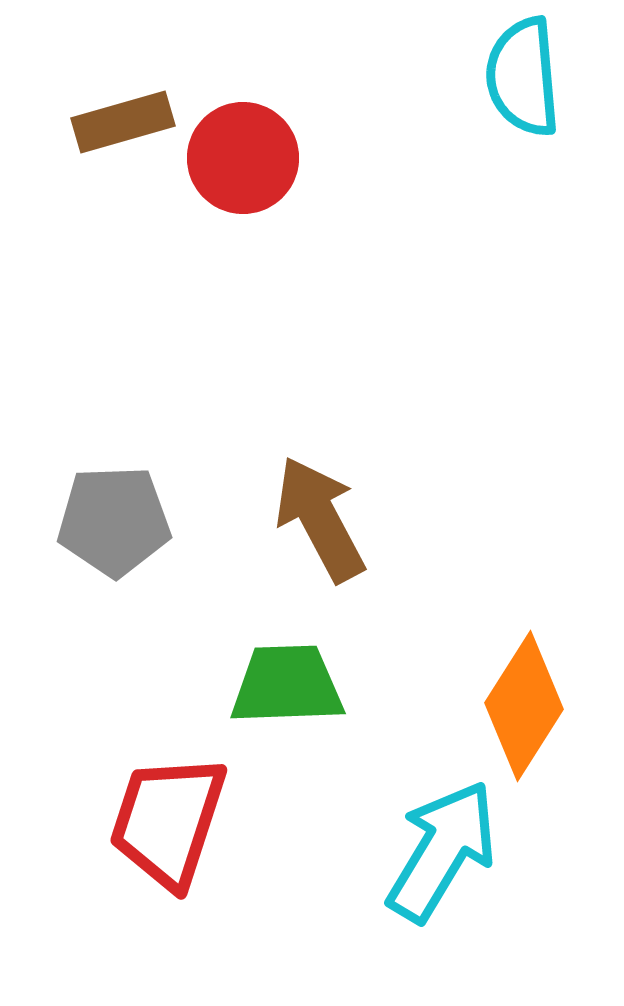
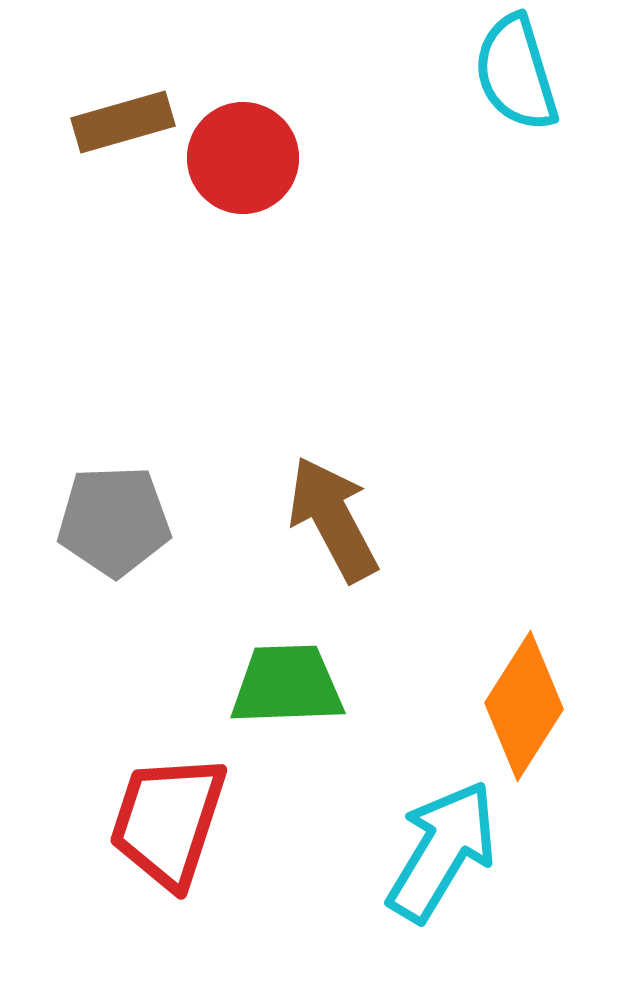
cyan semicircle: moved 7 px left, 4 px up; rotated 12 degrees counterclockwise
brown arrow: moved 13 px right
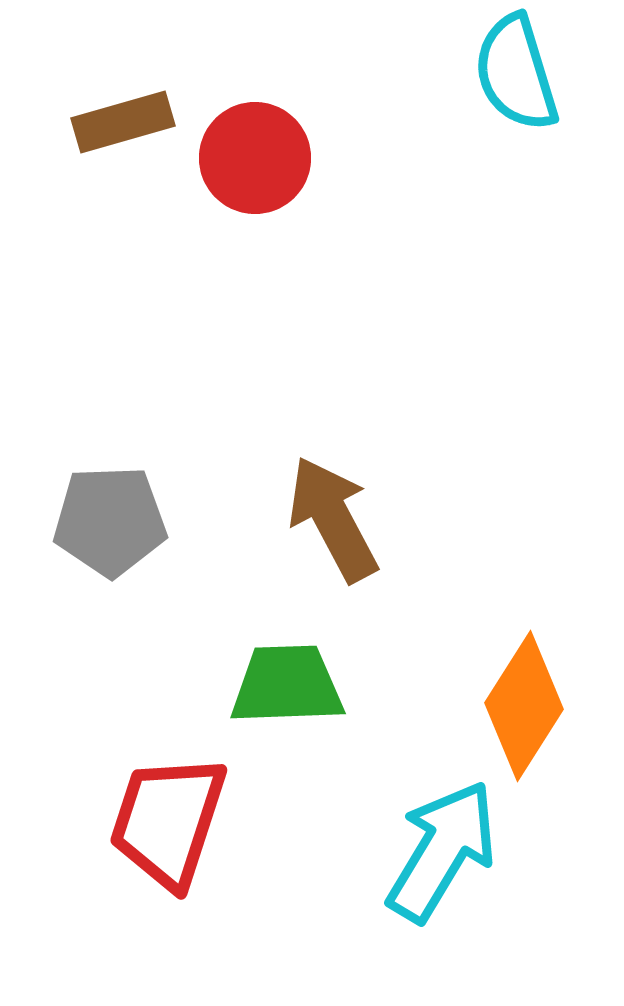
red circle: moved 12 px right
gray pentagon: moved 4 px left
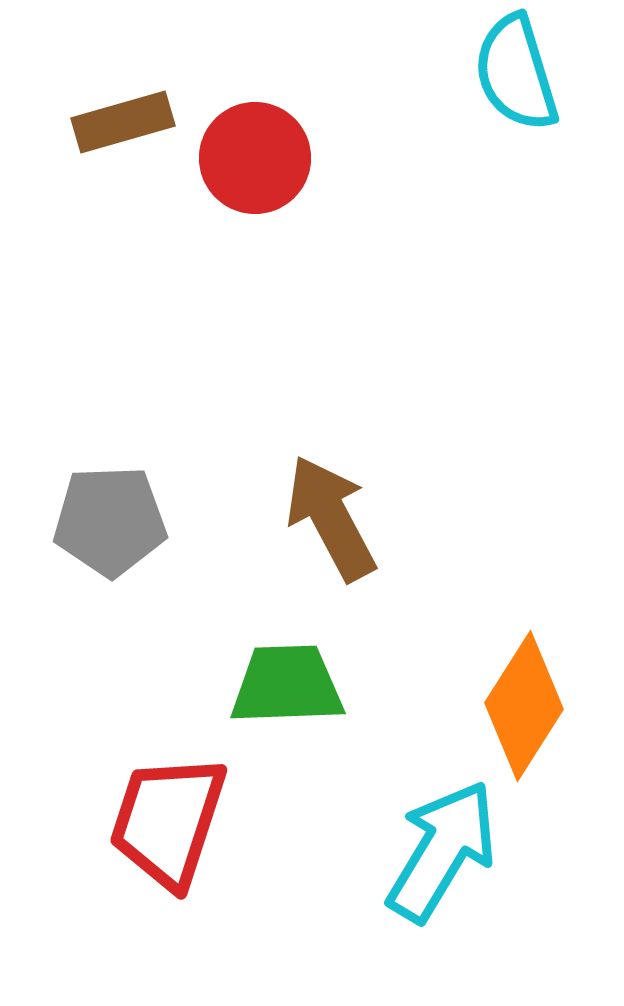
brown arrow: moved 2 px left, 1 px up
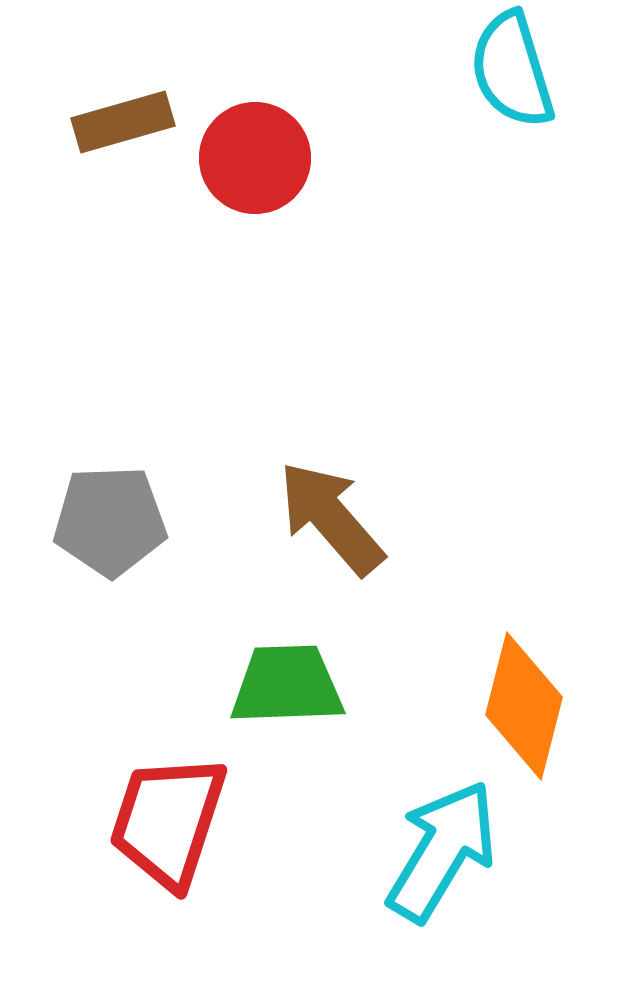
cyan semicircle: moved 4 px left, 3 px up
brown arrow: rotated 13 degrees counterclockwise
orange diamond: rotated 18 degrees counterclockwise
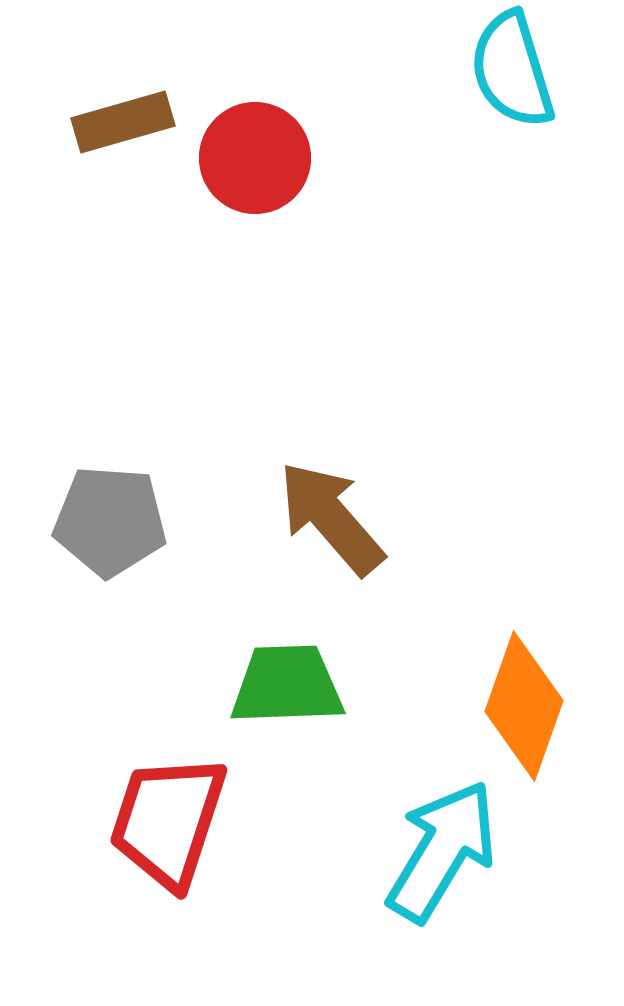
gray pentagon: rotated 6 degrees clockwise
orange diamond: rotated 5 degrees clockwise
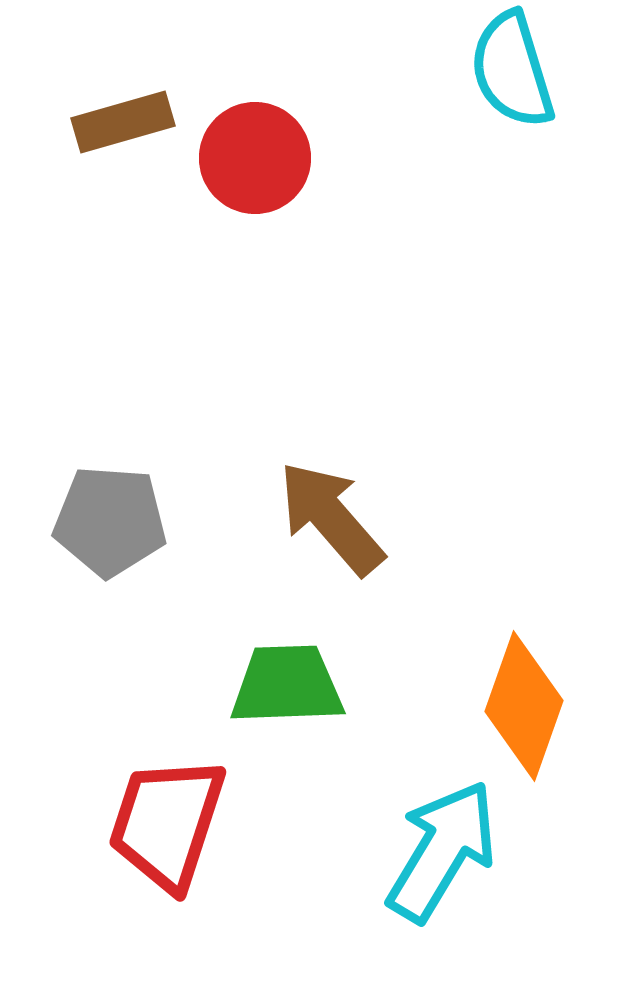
red trapezoid: moved 1 px left, 2 px down
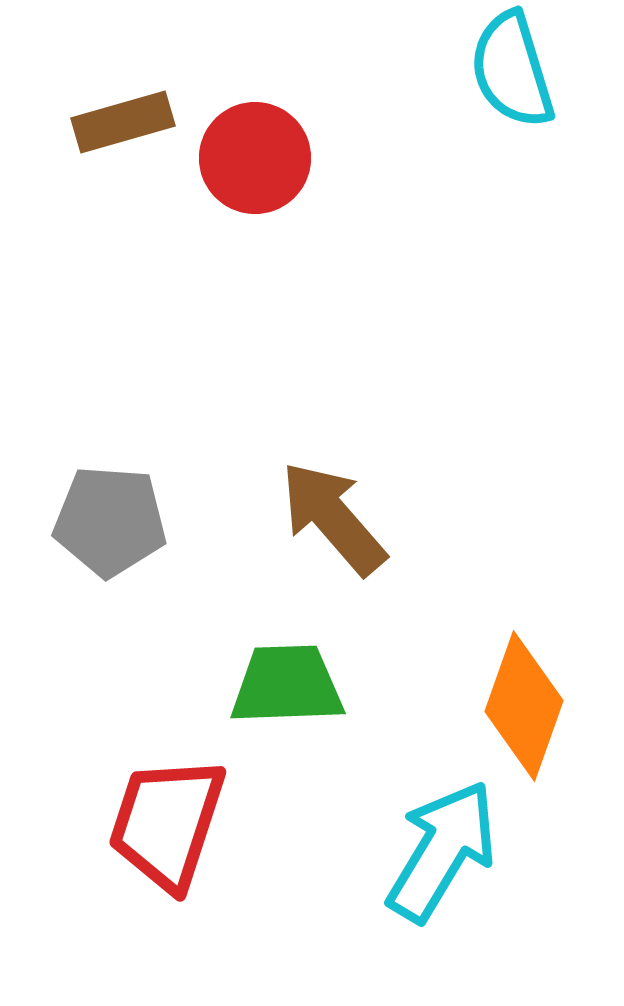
brown arrow: moved 2 px right
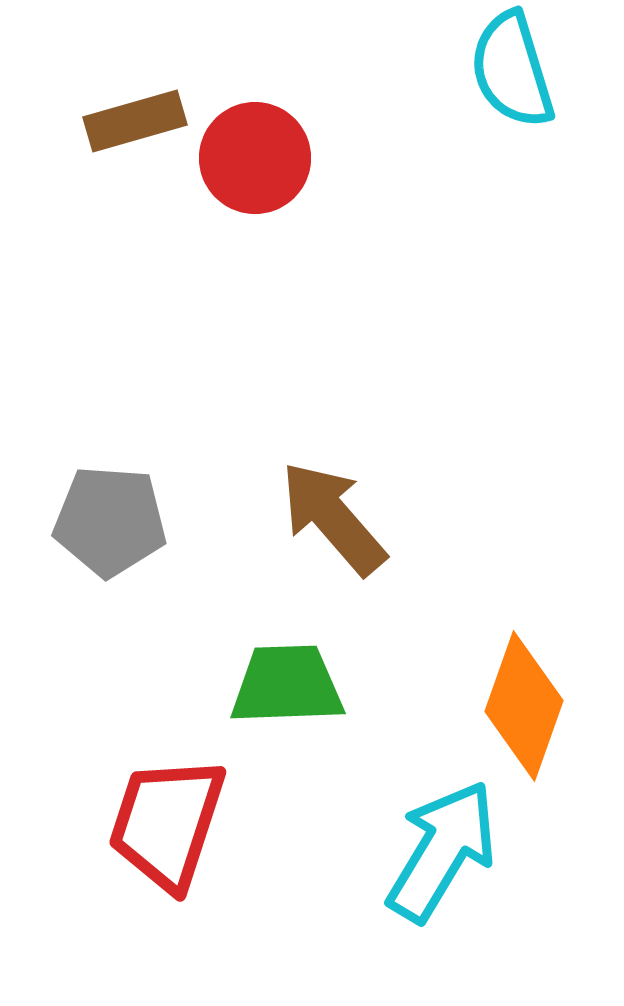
brown rectangle: moved 12 px right, 1 px up
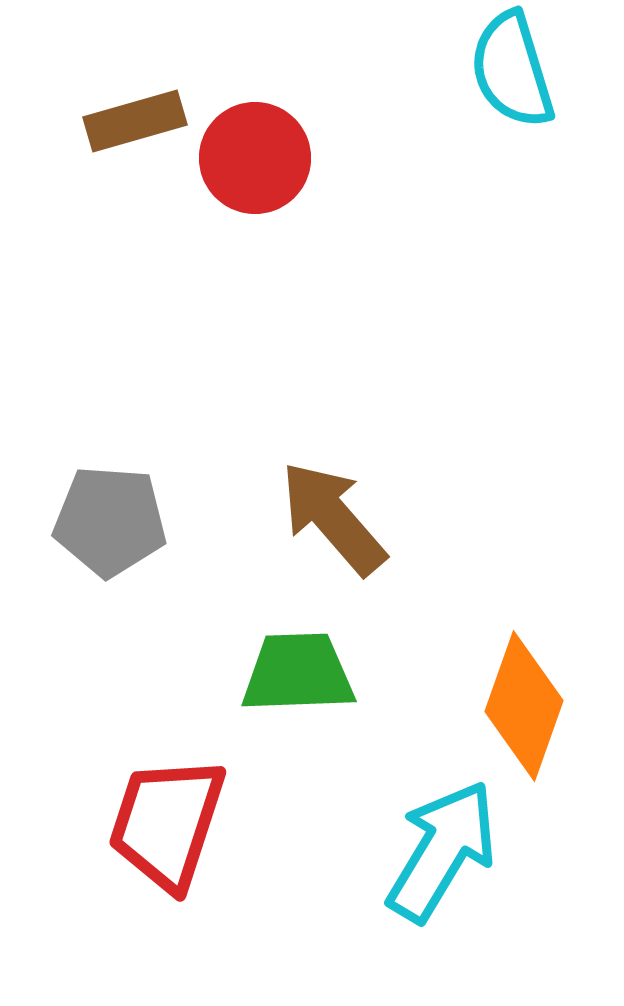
green trapezoid: moved 11 px right, 12 px up
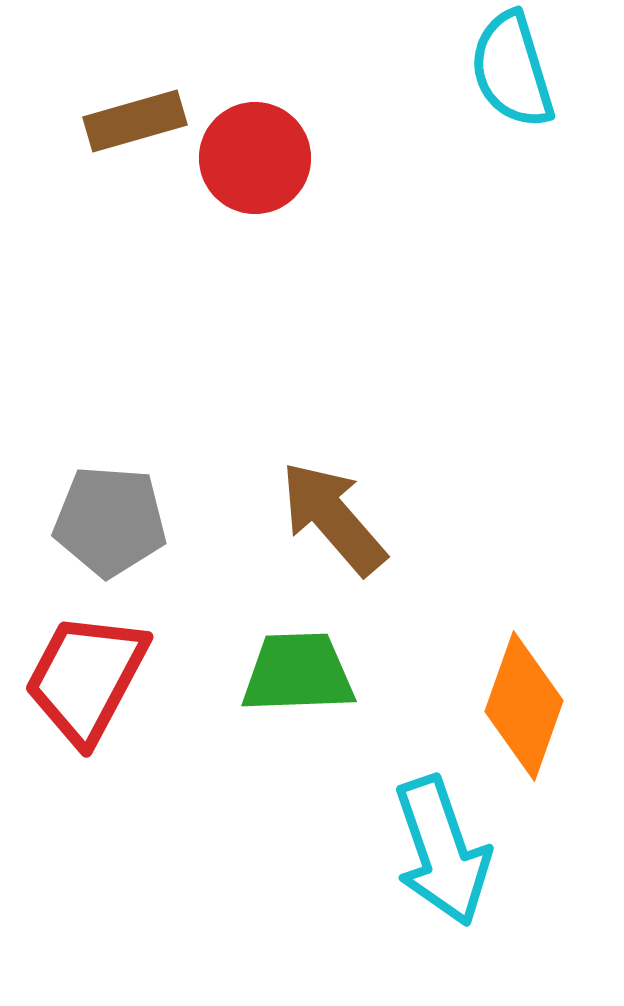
red trapezoid: moved 81 px left, 145 px up; rotated 10 degrees clockwise
cyan arrow: rotated 130 degrees clockwise
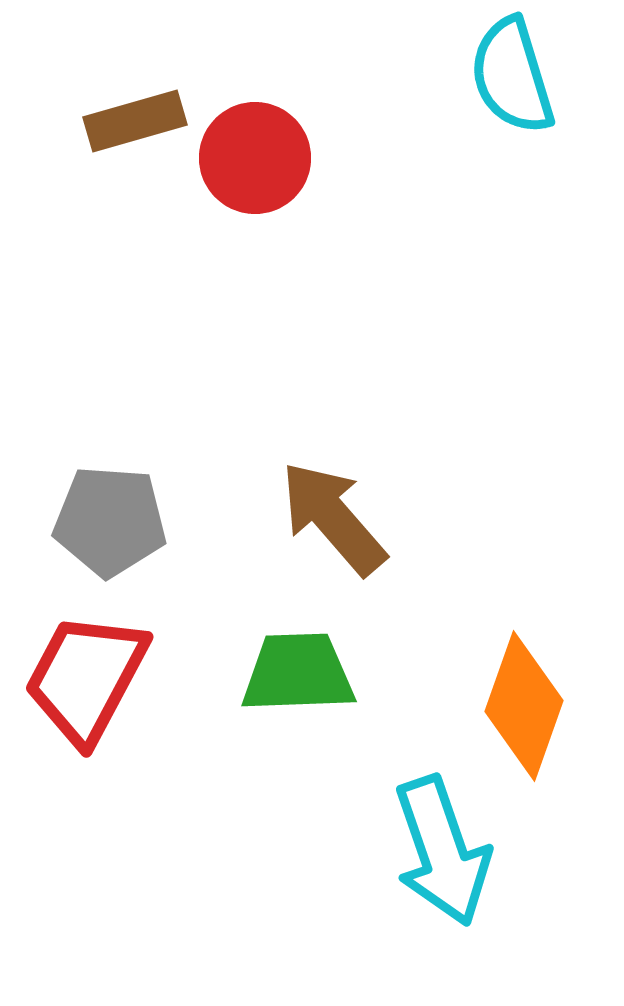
cyan semicircle: moved 6 px down
